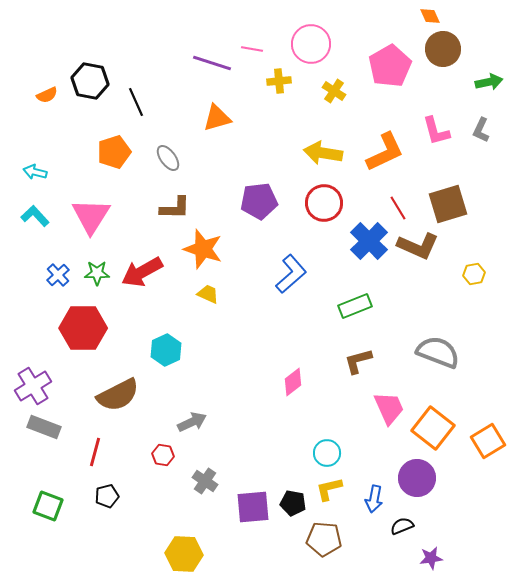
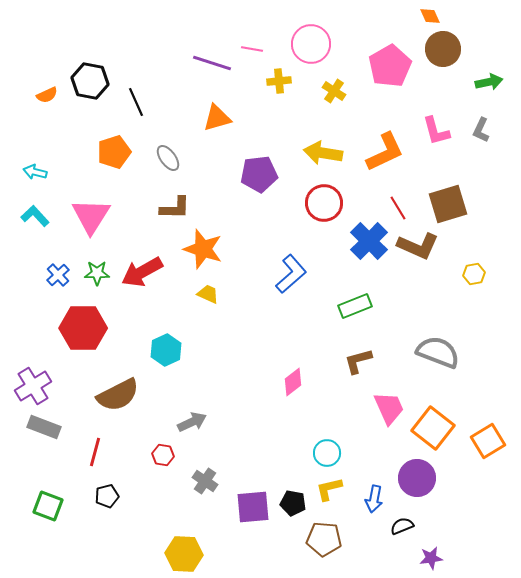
purple pentagon at (259, 201): moved 27 px up
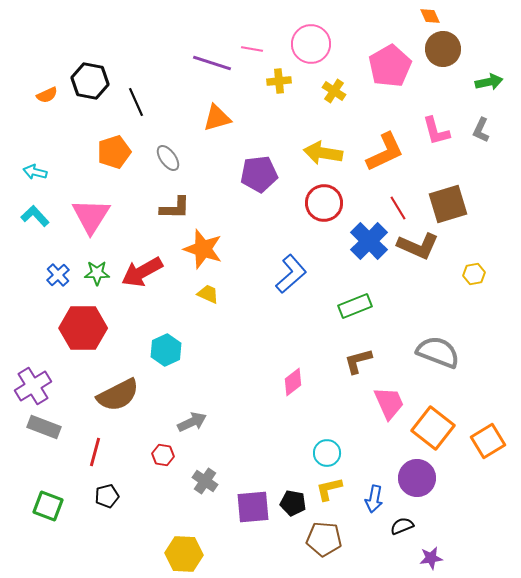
pink trapezoid at (389, 408): moved 5 px up
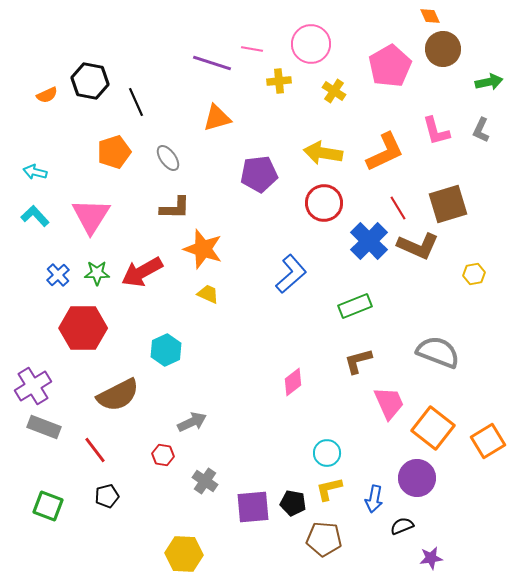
red line at (95, 452): moved 2 px up; rotated 52 degrees counterclockwise
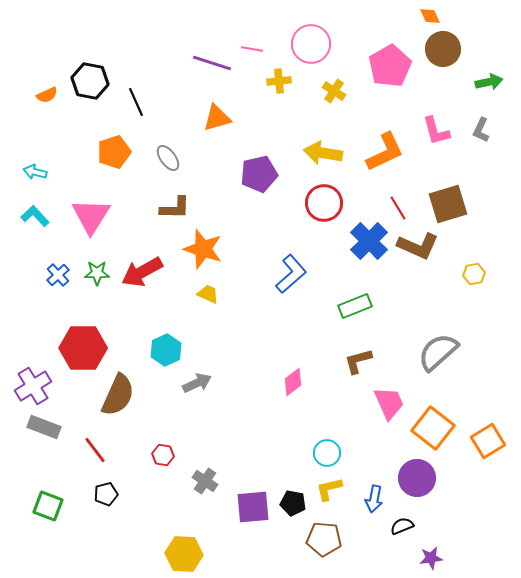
purple pentagon at (259, 174): rotated 6 degrees counterclockwise
red hexagon at (83, 328): moved 20 px down
gray semicircle at (438, 352): rotated 63 degrees counterclockwise
brown semicircle at (118, 395): rotated 39 degrees counterclockwise
gray arrow at (192, 422): moved 5 px right, 39 px up
black pentagon at (107, 496): moved 1 px left, 2 px up
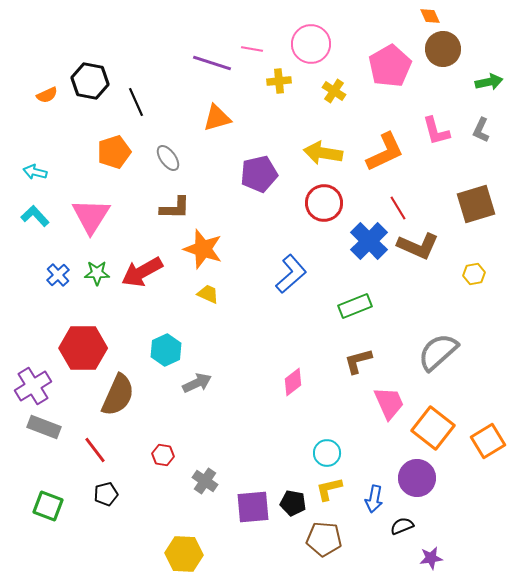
brown square at (448, 204): moved 28 px right
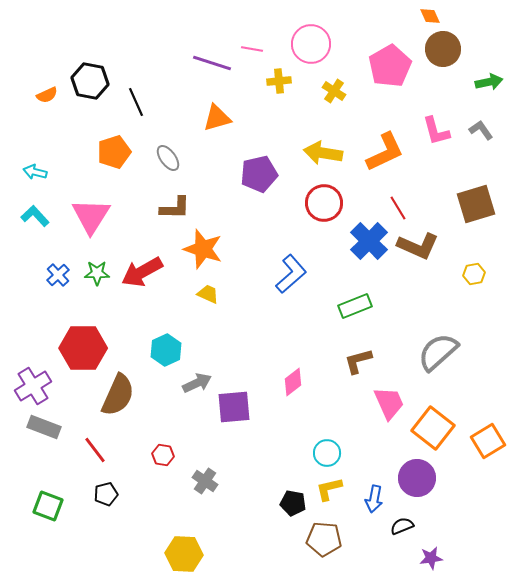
gray L-shape at (481, 130): rotated 120 degrees clockwise
purple square at (253, 507): moved 19 px left, 100 px up
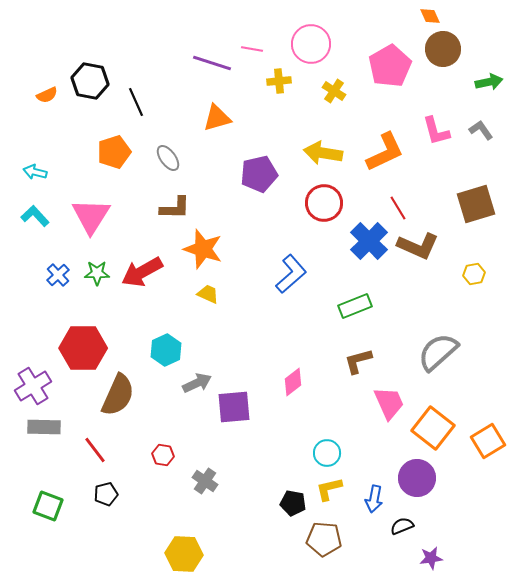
gray rectangle at (44, 427): rotated 20 degrees counterclockwise
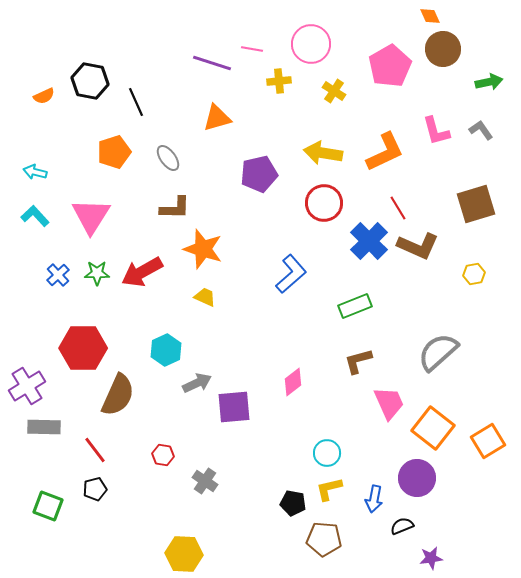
orange semicircle at (47, 95): moved 3 px left, 1 px down
yellow trapezoid at (208, 294): moved 3 px left, 3 px down
purple cross at (33, 386): moved 6 px left
black pentagon at (106, 494): moved 11 px left, 5 px up
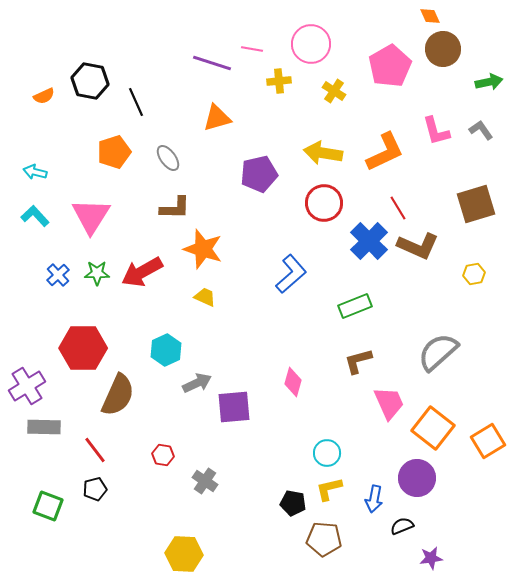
pink diamond at (293, 382): rotated 36 degrees counterclockwise
